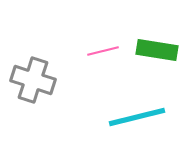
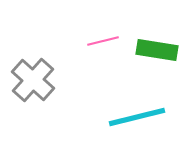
pink line: moved 10 px up
gray cross: rotated 24 degrees clockwise
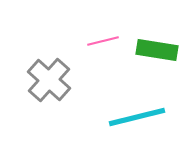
gray cross: moved 16 px right
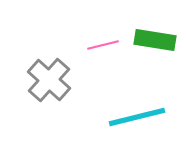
pink line: moved 4 px down
green rectangle: moved 2 px left, 10 px up
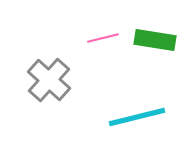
pink line: moved 7 px up
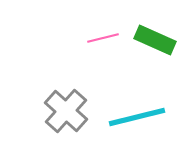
green rectangle: rotated 15 degrees clockwise
gray cross: moved 17 px right, 31 px down
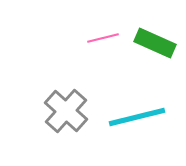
green rectangle: moved 3 px down
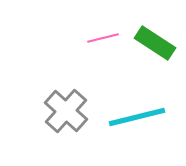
green rectangle: rotated 9 degrees clockwise
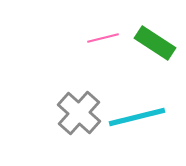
gray cross: moved 13 px right, 2 px down
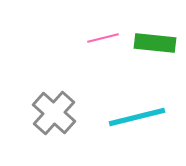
green rectangle: rotated 27 degrees counterclockwise
gray cross: moved 25 px left
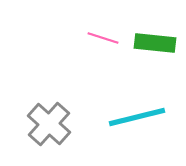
pink line: rotated 32 degrees clockwise
gray cross: moved 5 px left, 11 px down
